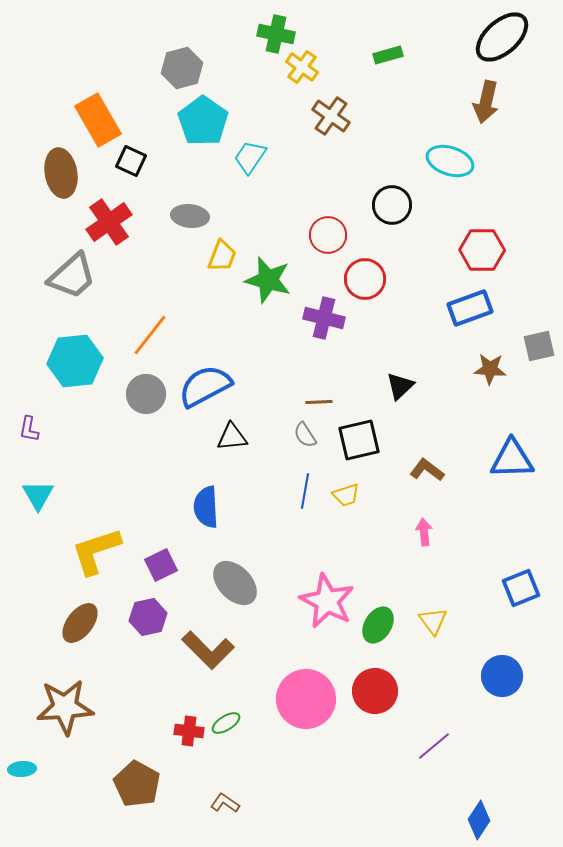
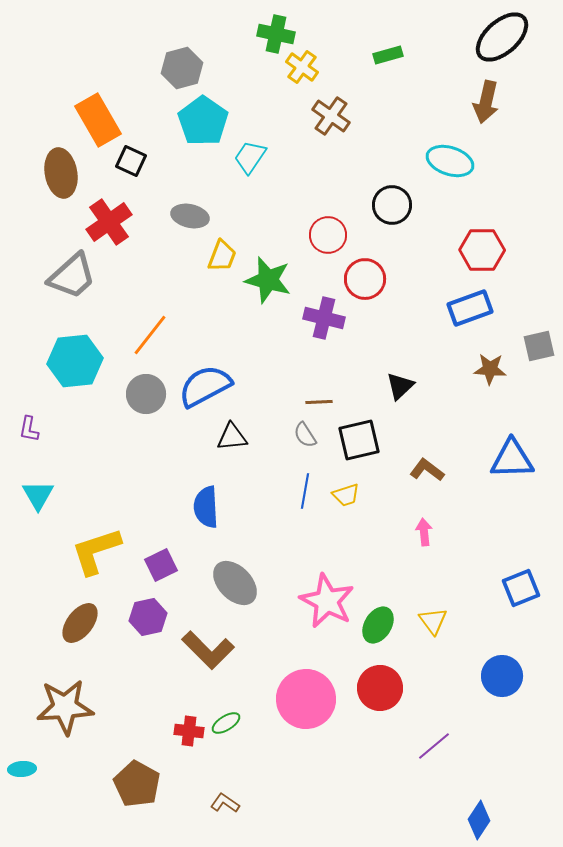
gray ellipse at (190, 216): rotated 6 degrees clockwise
red circle at (375, 691): moved 5 px right, 3 px up
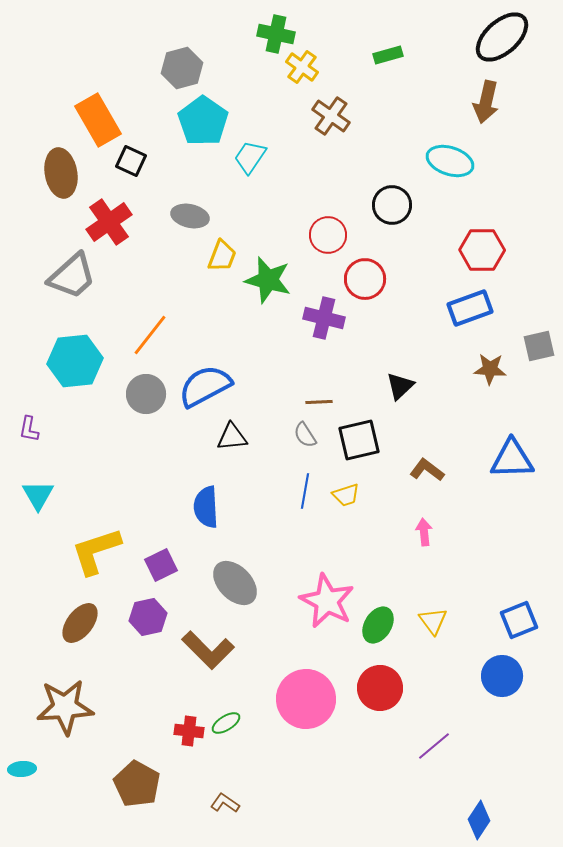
blue square at (521, 588): moved 2 px left, 32 px down
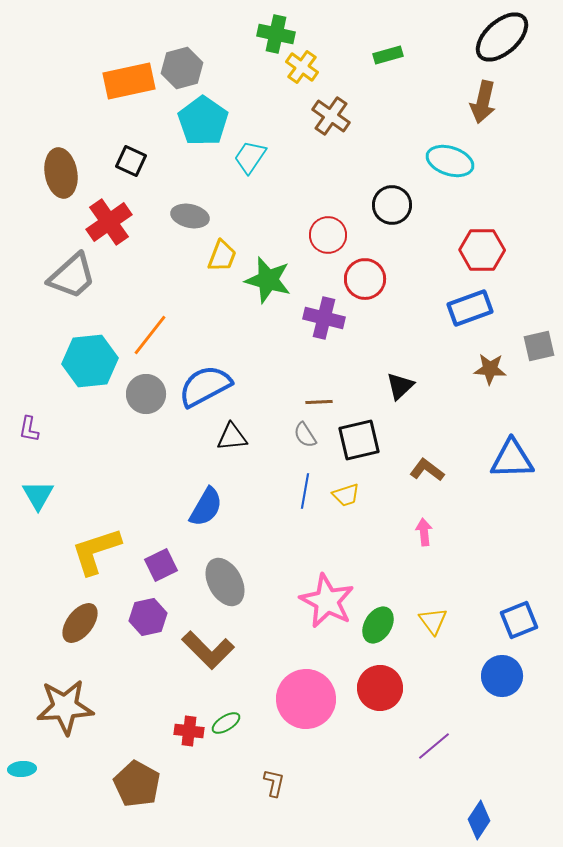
brown arrow at (486, 102): moved 3 px left
orange rectangle at (98, 120): moved 31 px right, 39 px up; rotated 72 degrees counterclockwise
cyan hexagon at (75, 361): moved 15 px right
blue semicircle at (206, 507): rotated 147 degrees counterclockwise
gray ellipse at (235, 583): moved 10 px left, 1 px up; rotated 15 degrees clockwise
brown L-shape at (225, 803): moved 49 px right, 20 px up; rotated 68 degrees clockwise
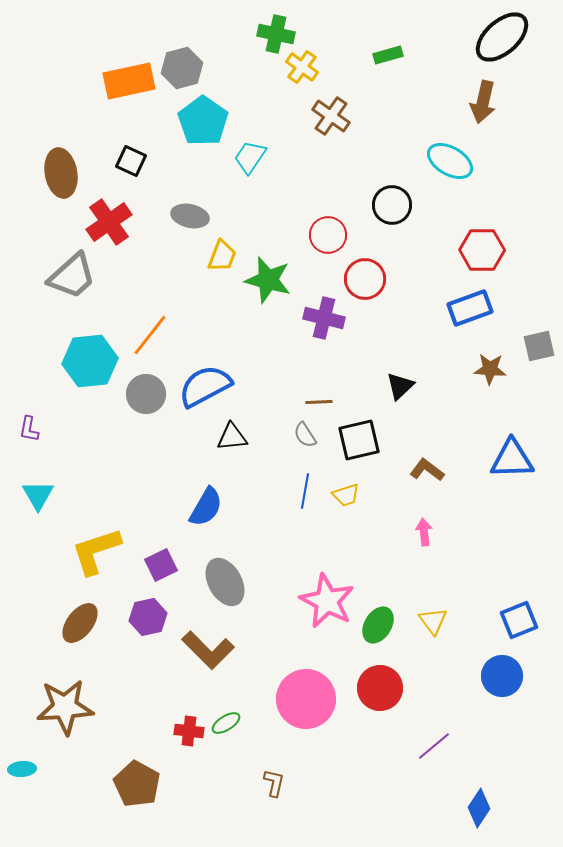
cyan ellipse at (450, 161): rotated 12 degrees clockwise
blue diamond at (479, 820): moved 12 px up
